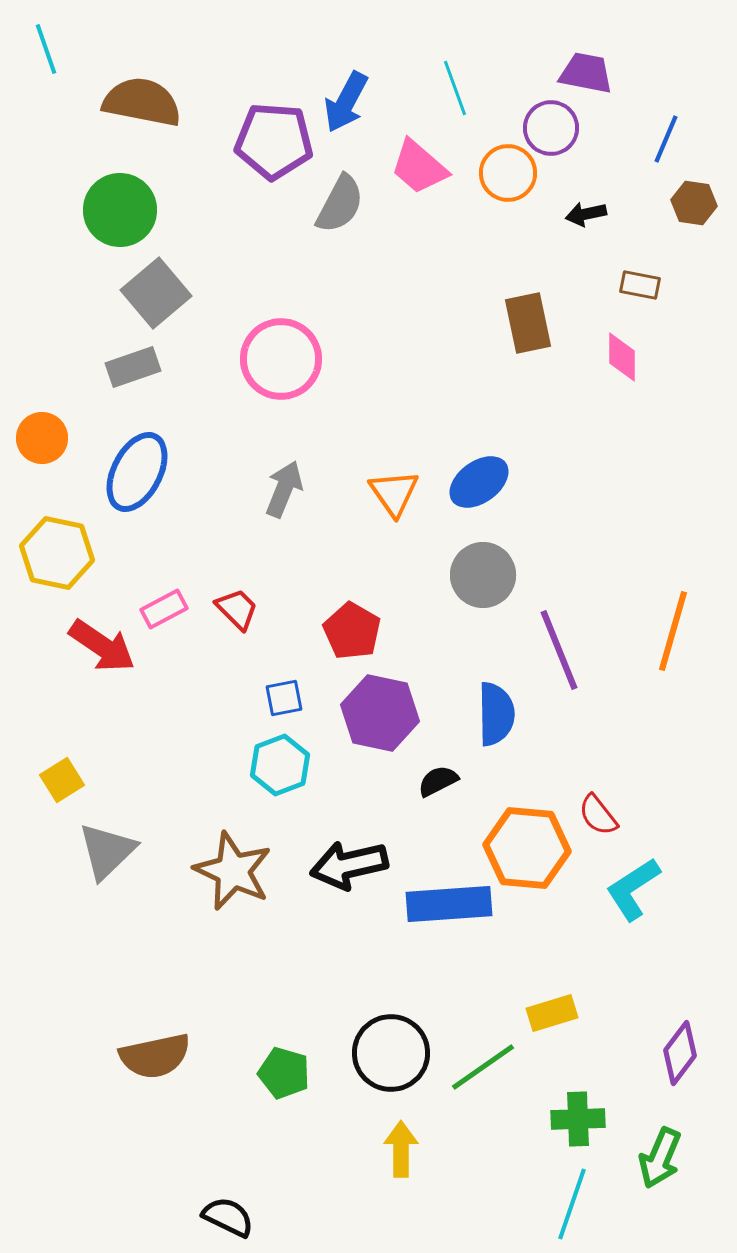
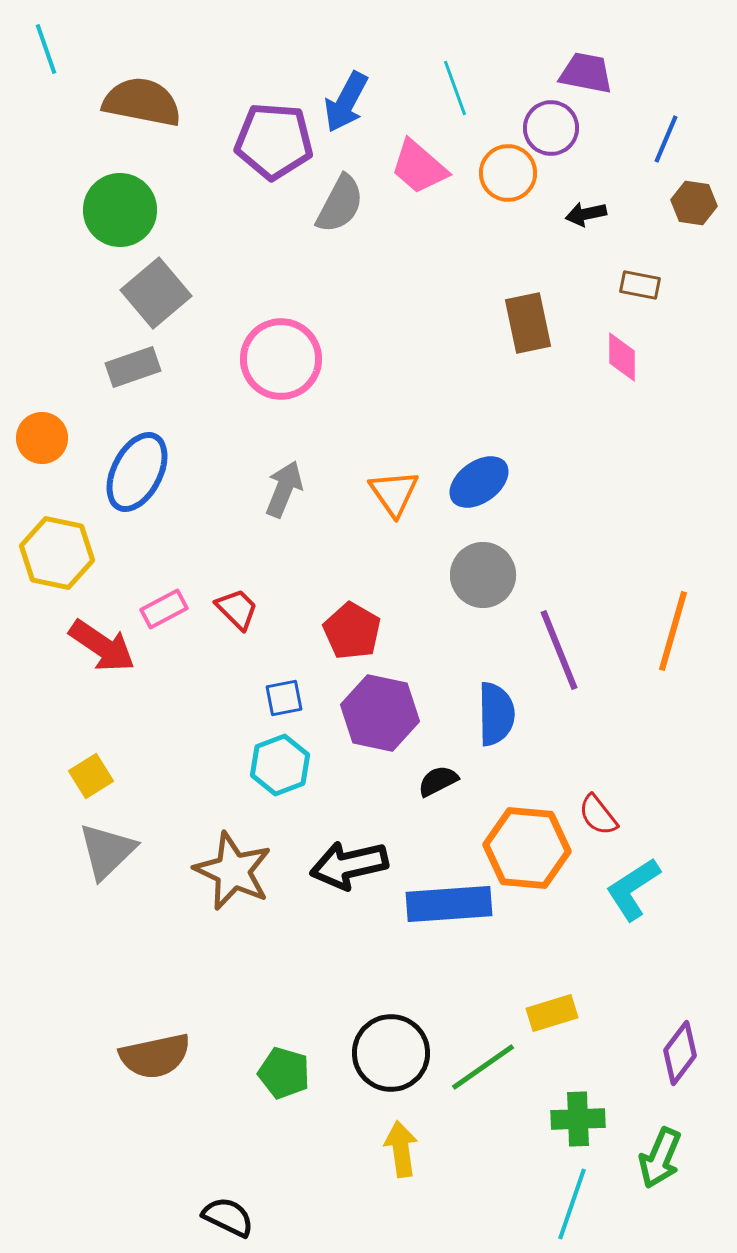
yellow square at (62, 780): moved 29 px right, 4 px up
yellow arrow at (401, 1149): rotated 8 degrees counterclockwise
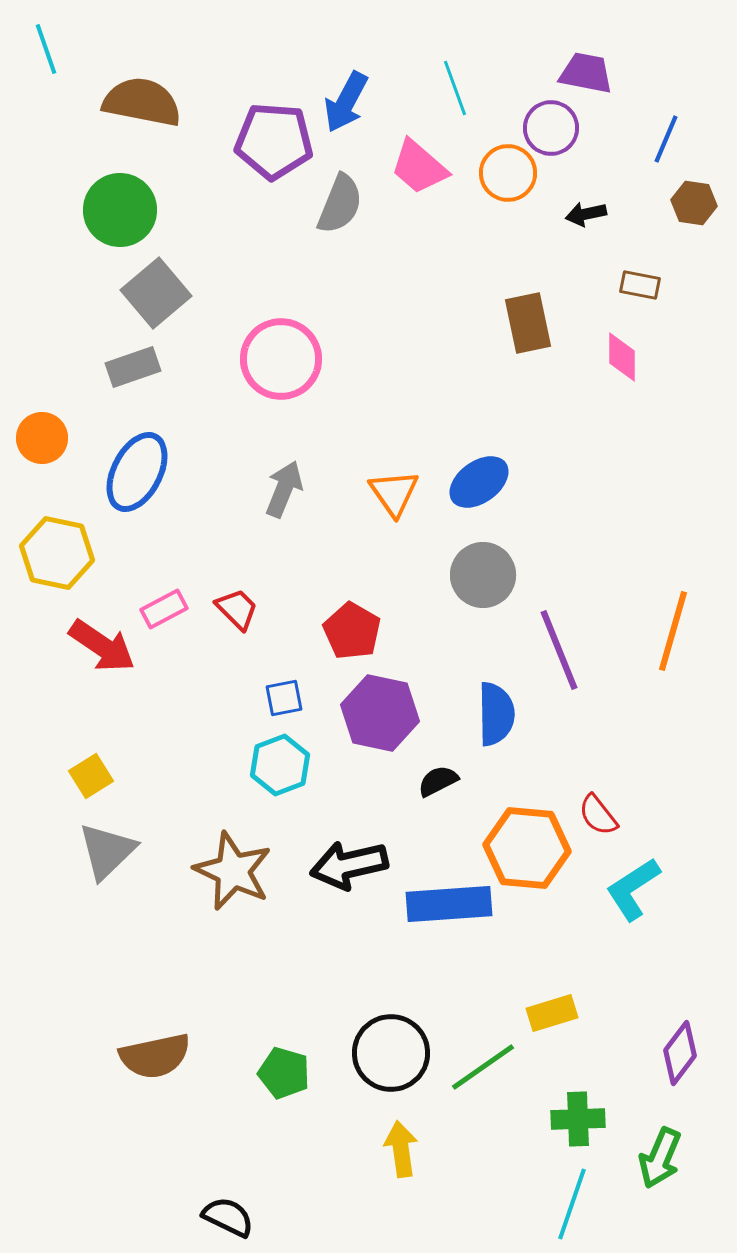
gray semicircle at (340, 204): rotated 6 degrees counterclockwise
